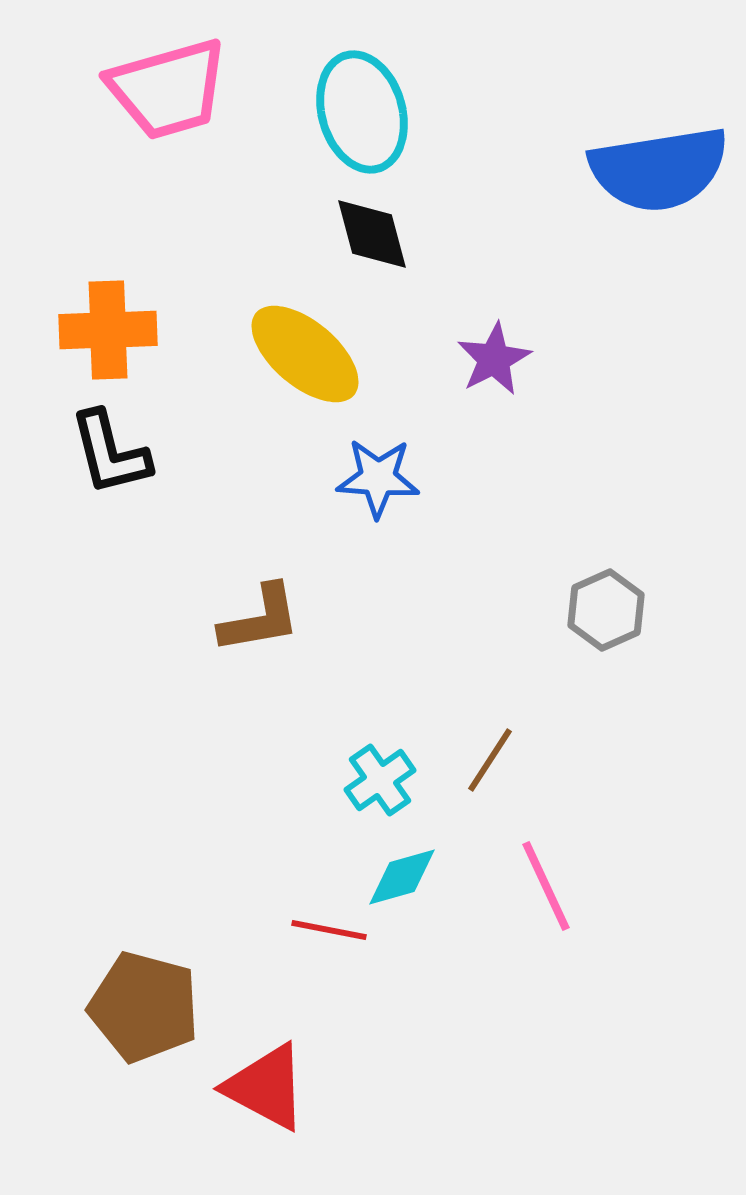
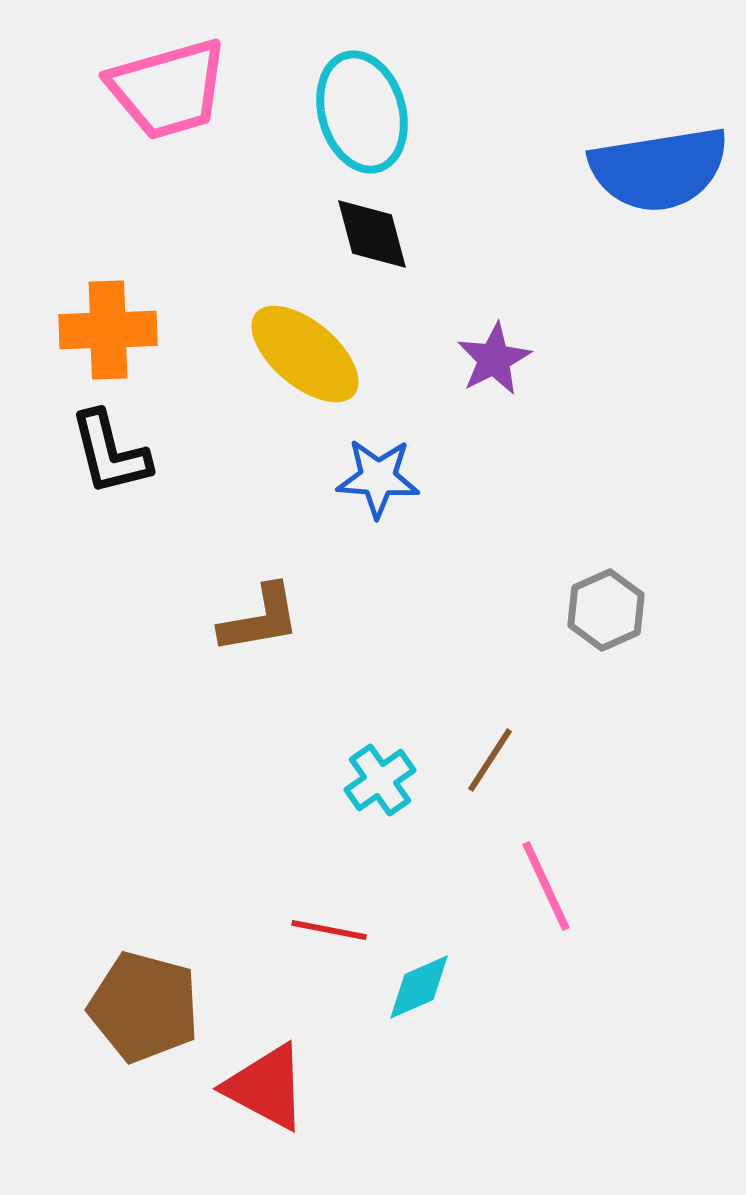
cyan diamond: moved 17 px right, 110 px down; rotated 8 degrees counterclockwise
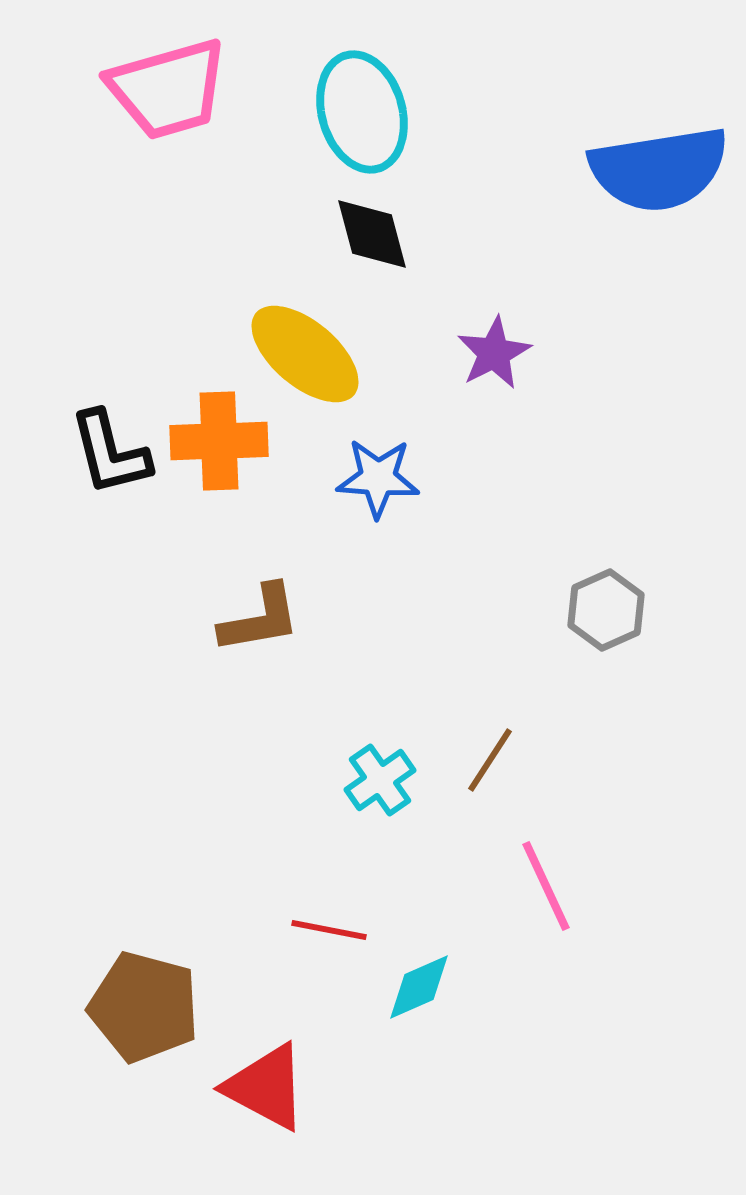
orange cross: moved 111 px right, 111 px down
purple star: moved 6 px up
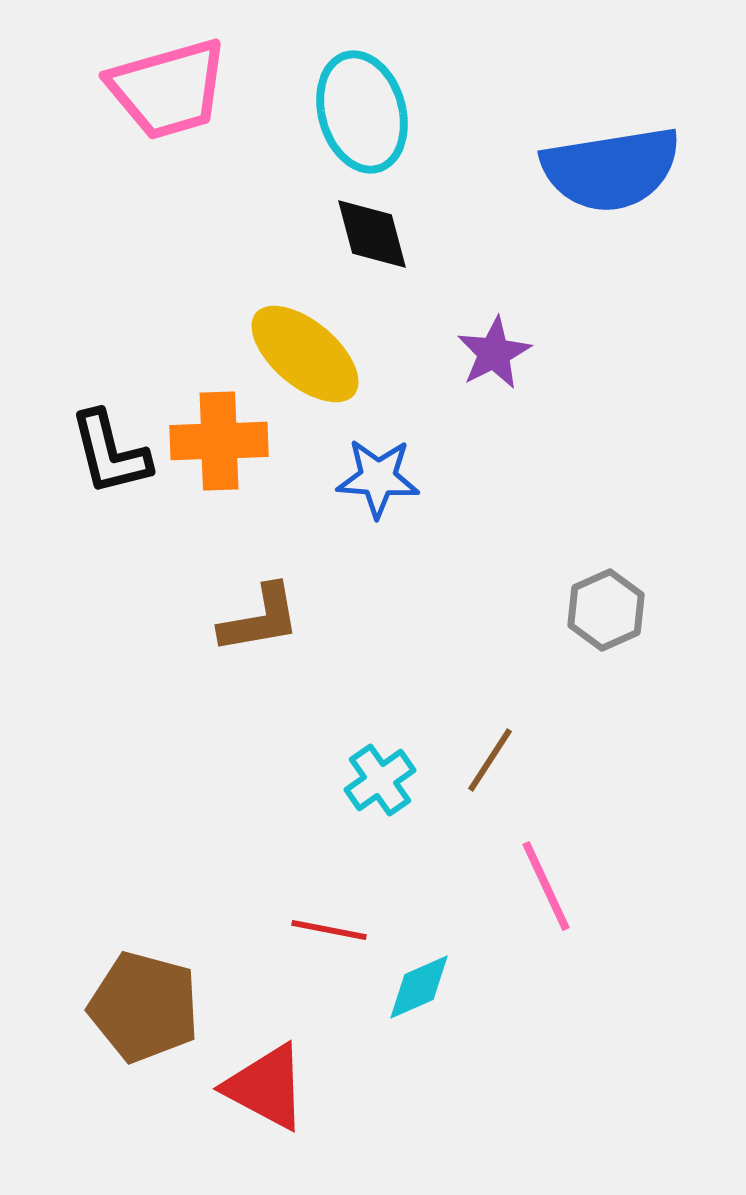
blue semicircle: moved 48 px left
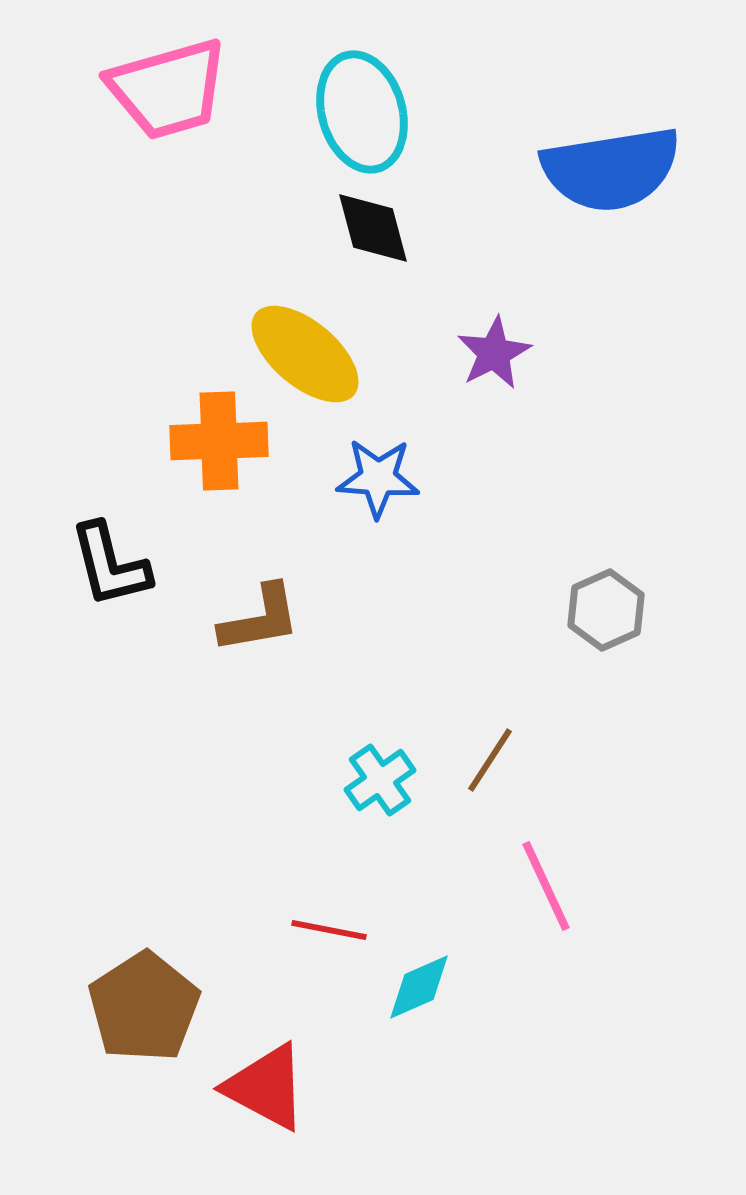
black diamond: moved 1 px right, 6 px up
black L-shape: moved 112 px down
brown pentagon: rotated 24 degrees clockwise
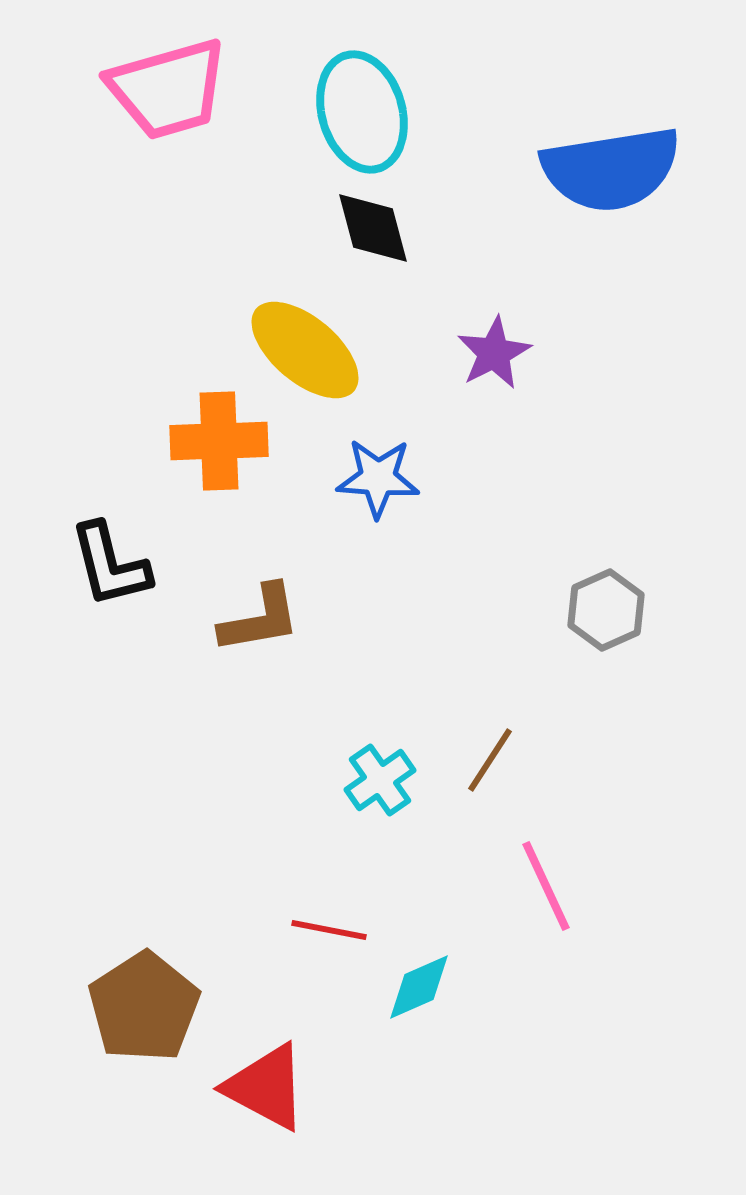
yellow ellipse: moved 4 px up
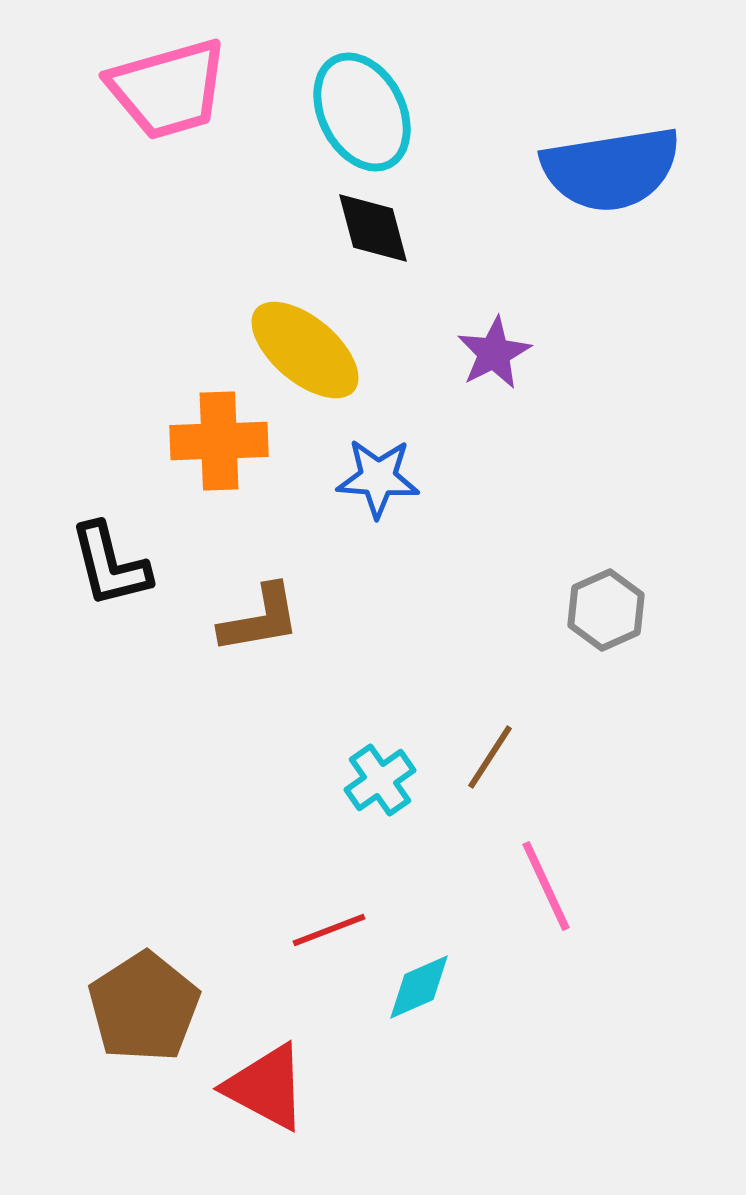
cyan ellipse: rotated 11 degrees counterclockwise
brown line: moved 3 px up
red line: rotated 32 degrees counterclockwise
